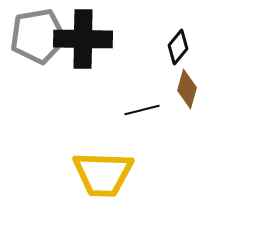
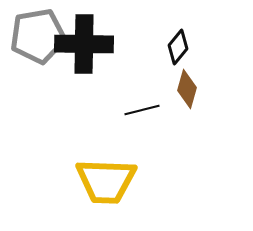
black cross: moved 1 px right, 5 px down
yellow trapezoid: moved 3 px right, 7 px down
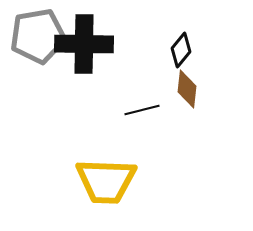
black diamond: moved 3 px right, 3 px down
brown diamond: rotated 9 degrees counterclockwise
